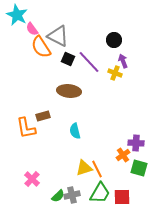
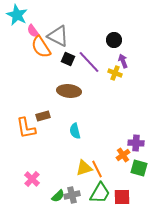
pink semicircle: moved 1 px right, 2 px down
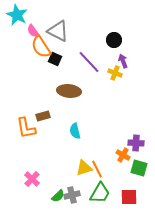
gray triangle: moved 5 px up
black square: moved 13 px left
orange cross: rotated 24 degrees counterclockwise
red square: moved 7 px right
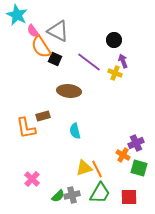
purple line: rotated 10 degrees counterclockwise
purple cross: rotated 28 degrees counterclockwise
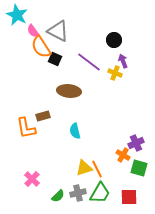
gray cross: moved 6 px right, 2 px up
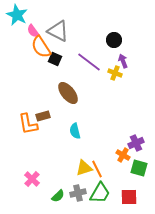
brown ellipse: moved 1 px left, 2 px down; rotated 45 degrees clockwise
orange L-shape: moved 2 px right, 4 px up
